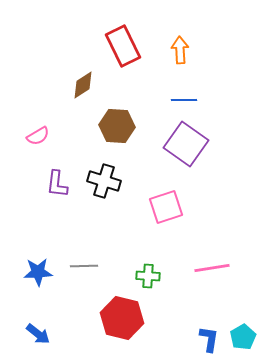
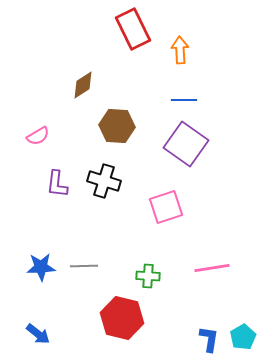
red rectangle: moved 10 px right, 17 px up
blue star: moved 3 px right, 5 px up
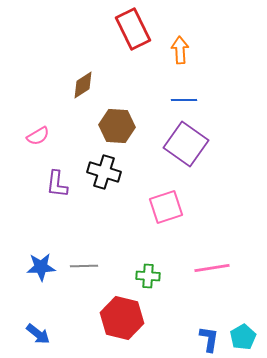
black cross: moved 9 px up
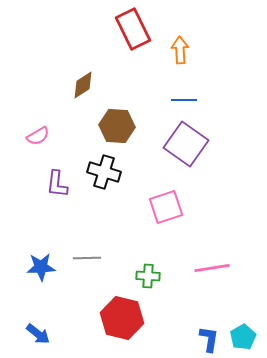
gray line: moved 3 px right, 8 px up
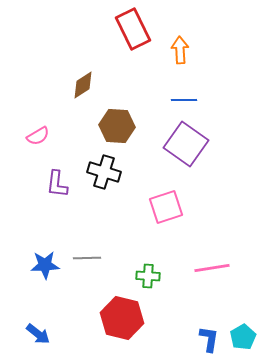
blue star: moved 4 px right, 2 px up
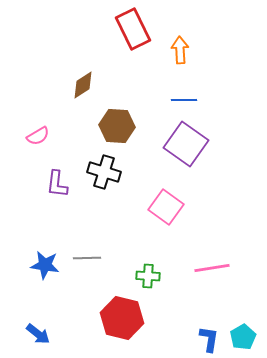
pink square: rotated 36 degrees counterclockwise
blue star: rotated 12 degrees clockwise
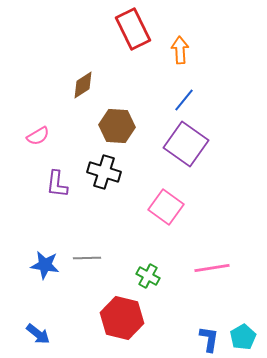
blue line: rotated 50 degrees counterclockwise
green cross: rotated 25 degrees clockwise
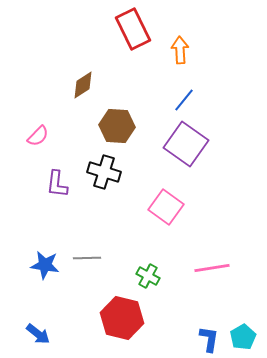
pink semicircle: rotated 15 degrees counterclockwise
